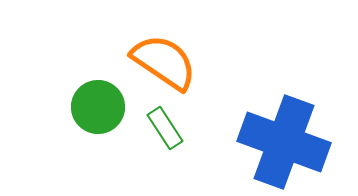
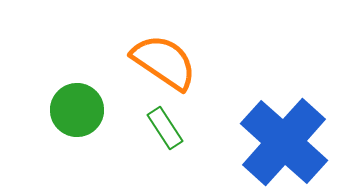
green circle: moved 21 px left, 3 px down
blue cross: rotated 22 degrees clockwise
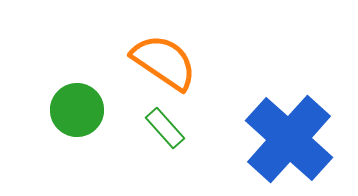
green rectangle: rotated 9 degrees counterclockwise
blue cross: moved 5 px right, 3 px up
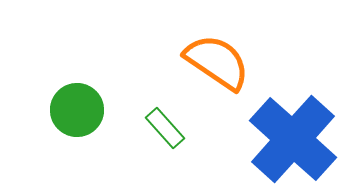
orange semicircle: moved 53 px right
blue cross: moved 4 px right
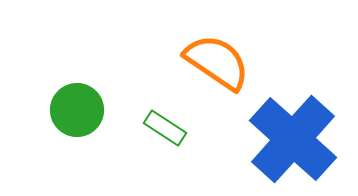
green rectangle: rotated 15 degrees counterclockwise
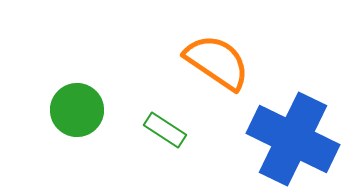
green rectangle: moved 2 px down
blue cross: rotated 16 degrees counterclockwise
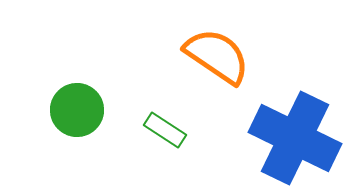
orange semicircle: moved 6 px up
blue cross: moved 2 px right, 1 px up
